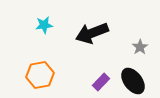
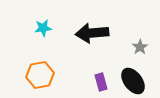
cyan star: moved 1 px left, 3 px down
black arrow: rotated 16 degrees clockwise
purple rectangle: rotated 60 degrees counterclockwise
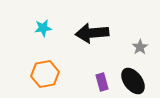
orange hexagon: moved 5 px right, 1 px up
purple rectangle: moved 1 px right
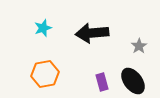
cyan star: rotated 12 degrees counterclockwise
gray star: moved 1 px left, 1 px up
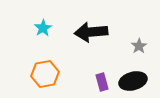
cyan star: rotated 12 degrees counterclockwise
black arrow: moved 1 px left, 1 px up
black ellipse: rotated 68 degrees counterclockwise
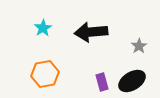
black ellipse: moved 1 px left; rotated 16 degrees counterclockwise
